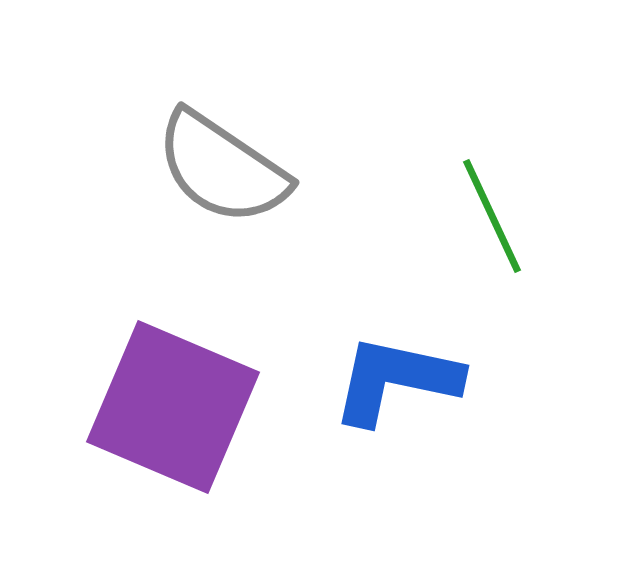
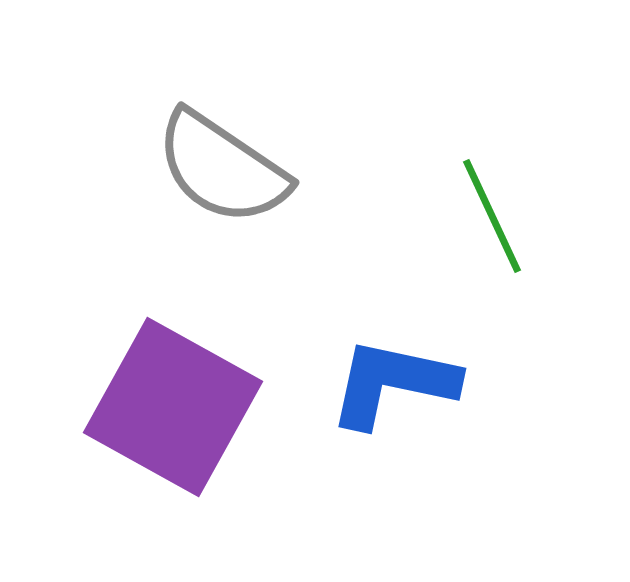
blue L-shape: moved 3 px left, 3 px down
purple square: rotated 6 degrees clockwise
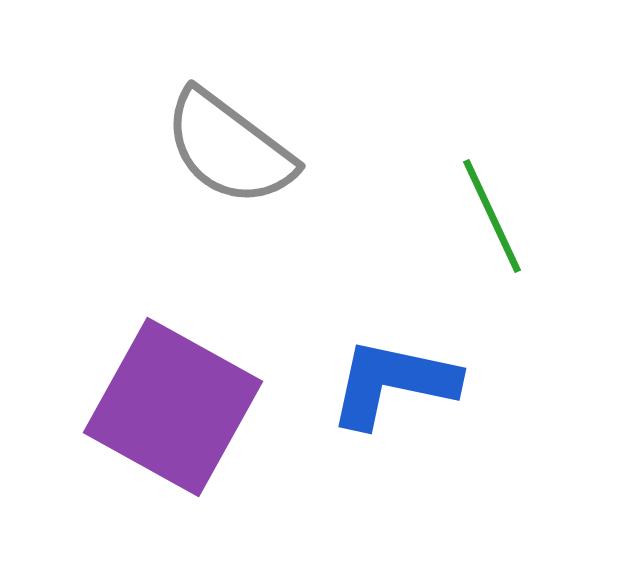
gray semicircle: moved 7 px right, 20 px up; rotated 3 degrees clockwise
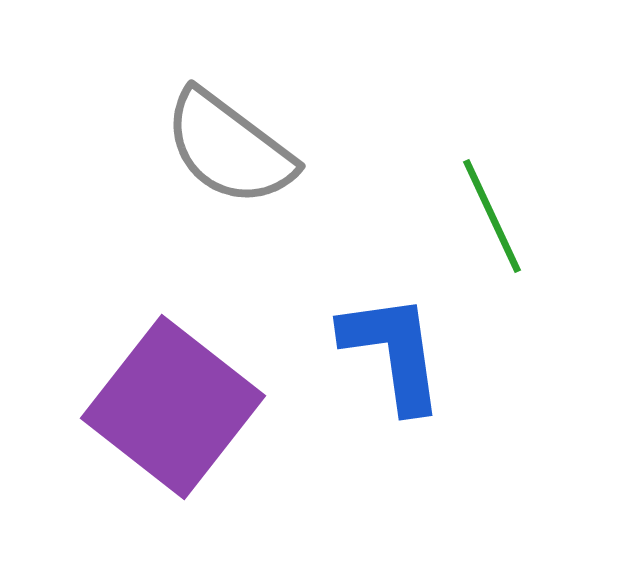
blue L-shape: moved 31 px up; rotated 70 degrees clockwise
purple square: rotated 9 degrees clockwise
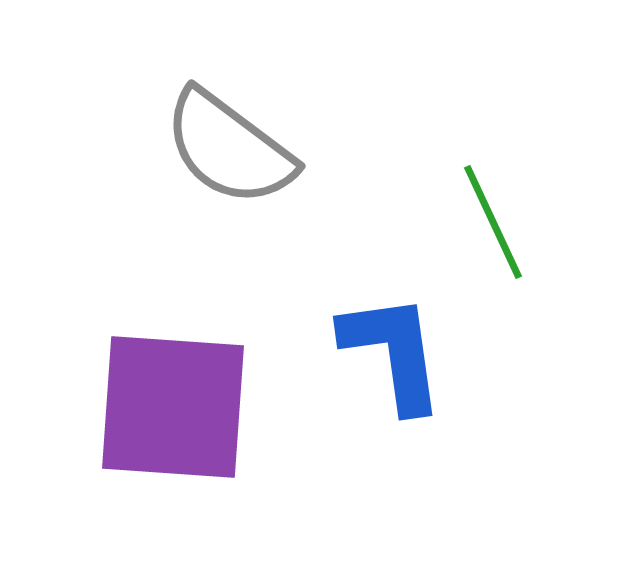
green line: moved 1 px right, 6 px down
purple square: rotated 34 degrees counterclockwise
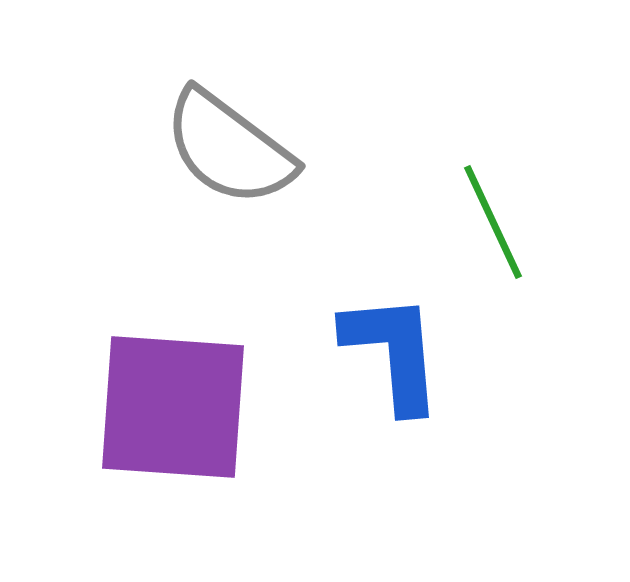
blue L-shape: rotated 3 degrees clockwise
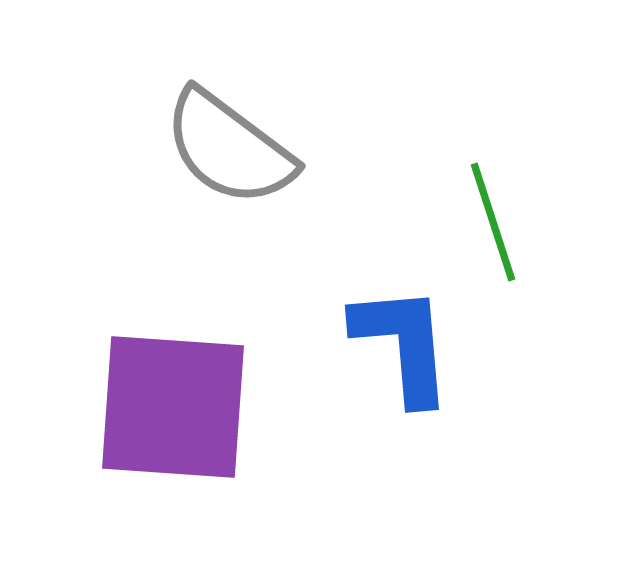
green line: rotated 7 degrees clockwise
blue L-shape: moved 10 px right, 8 px up
